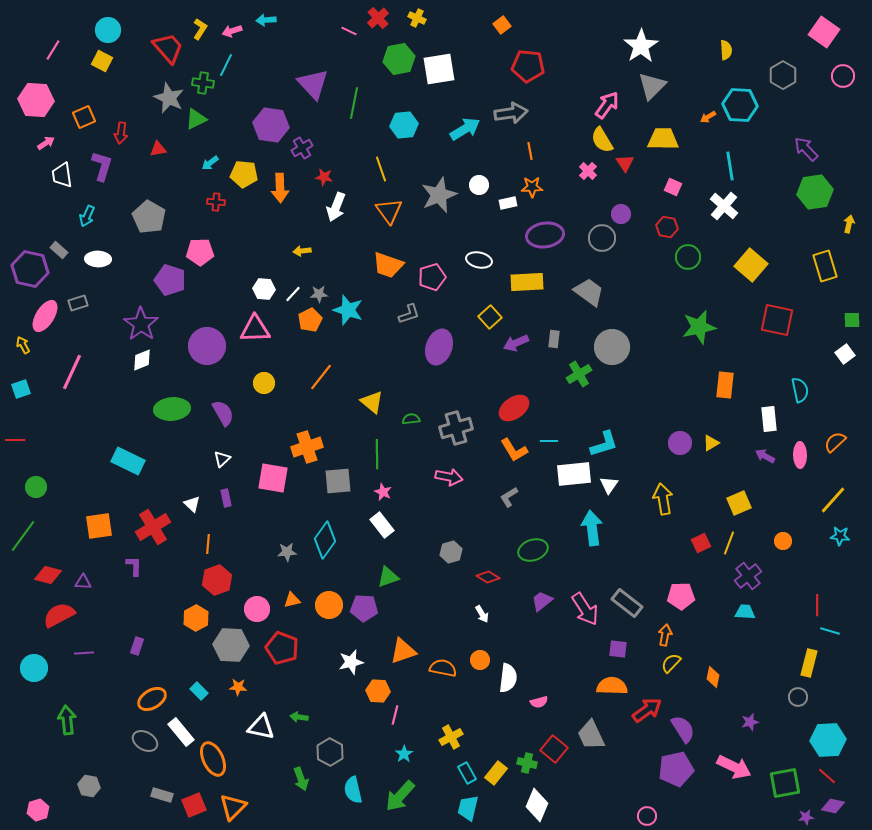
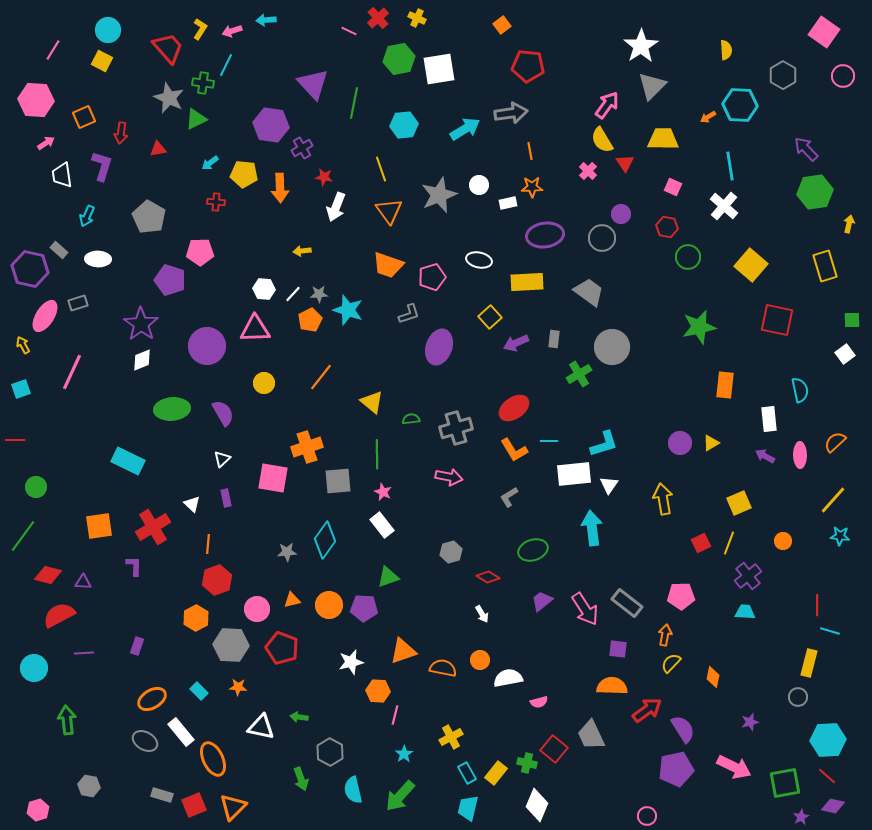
white semicircle at (508, 678): rotated 108 degrees counterclockwise
purple star at (806, 817): moved 5 px left; rotated 21 degrees counterclockwise
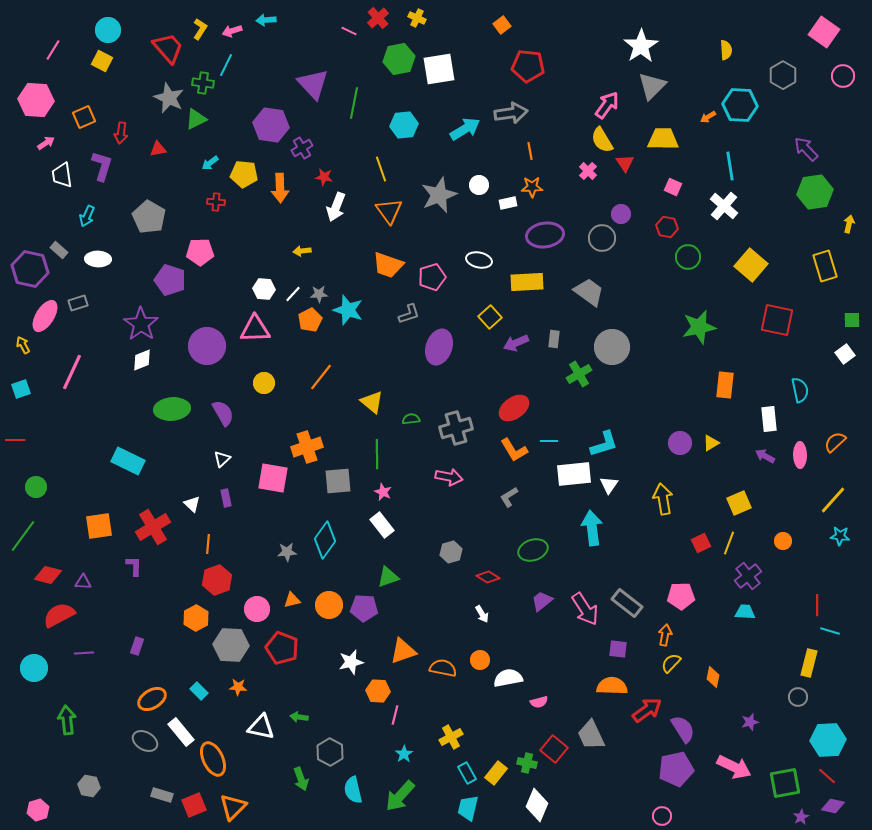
pink circle at (647, 816): moved 15 px right
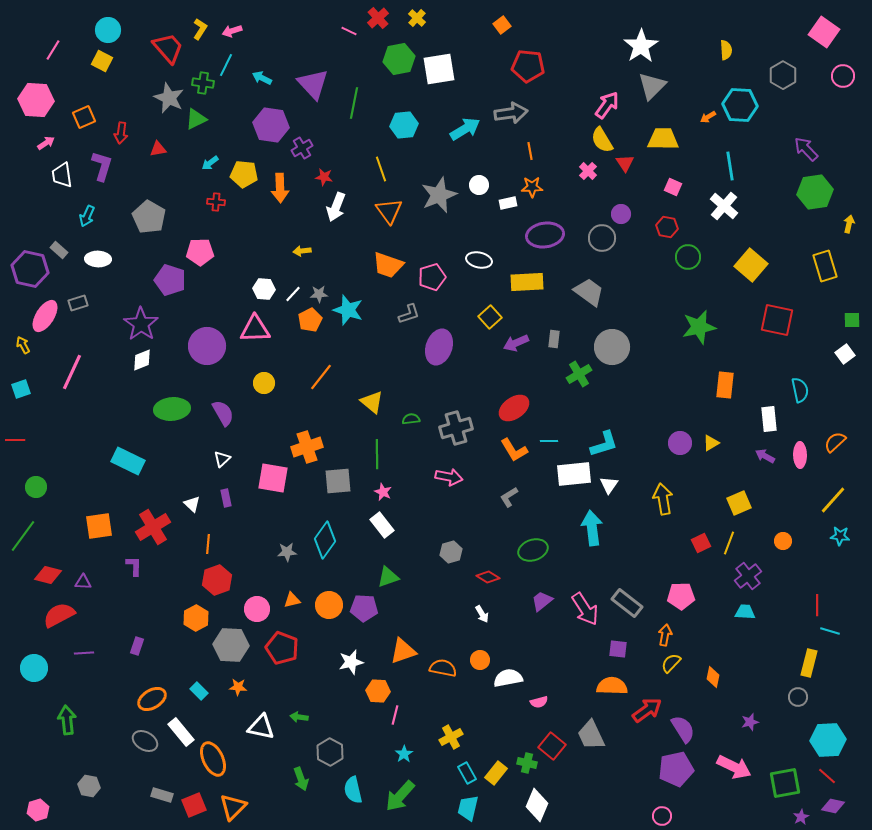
yellow cross at (417, 18): rotated 18 degrees clockwise
cyan arrow at (266, 20): moved 4 px left, 58 px down; rotated 30 degrees clockwise
red square at (554, 749): moved 2 px left, 3 px up
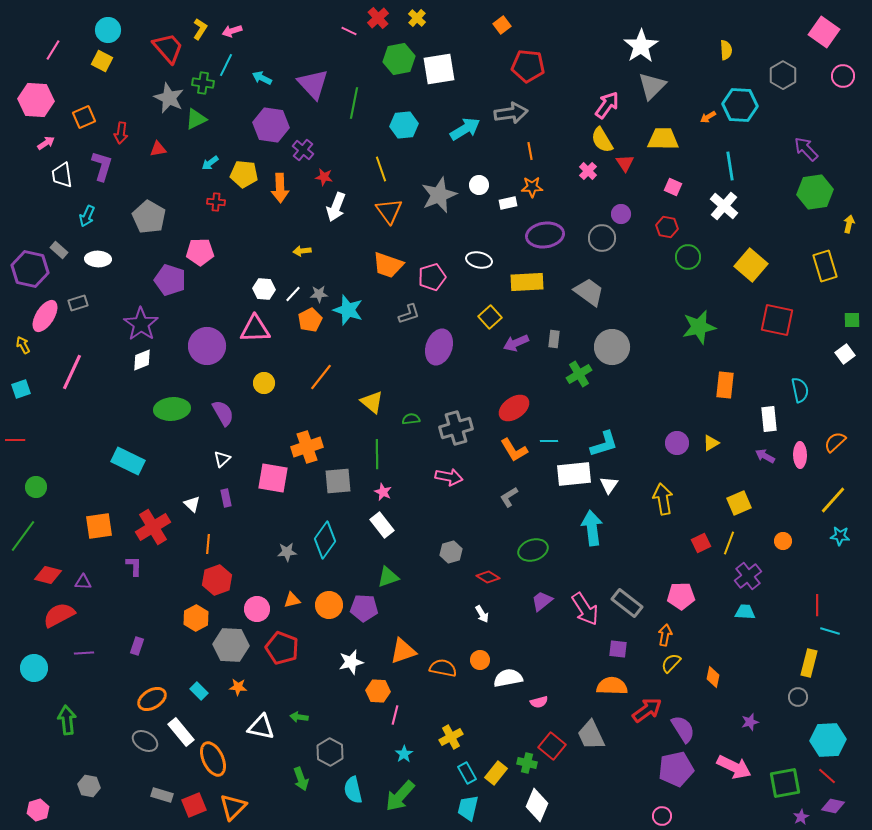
purple cross at (302, 148): moved 1 px right, 2 px down; rotated 20 degrees counterclockwise
purple circle at (680, 443): moved 3 px left
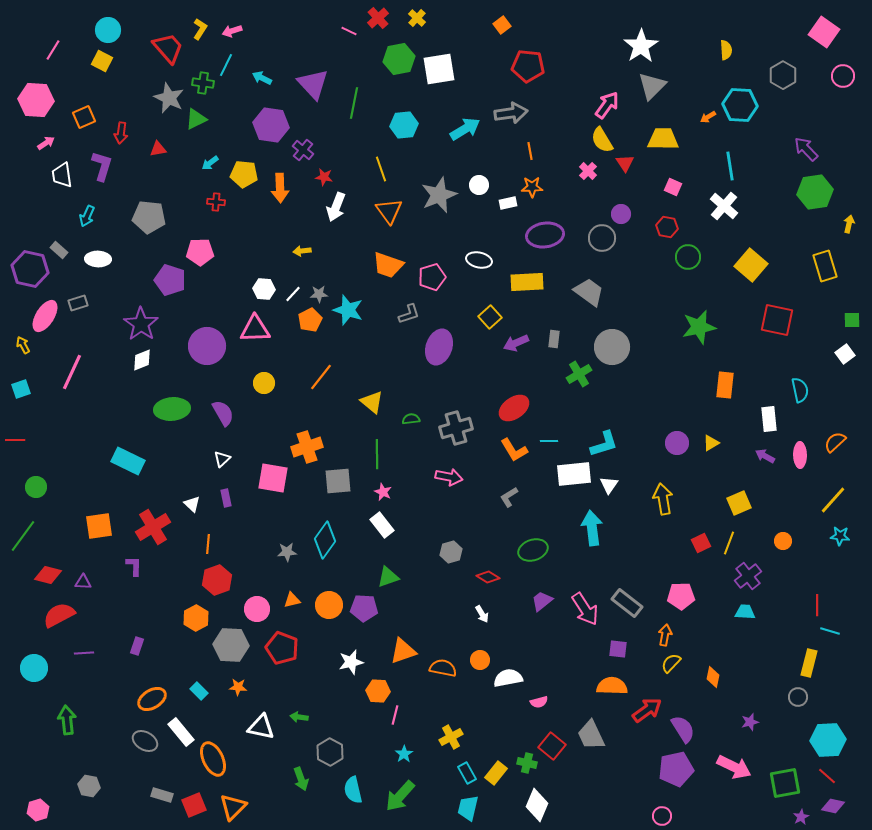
gray pentagon at (149, 217): rotated 24 degrees counterclockwise
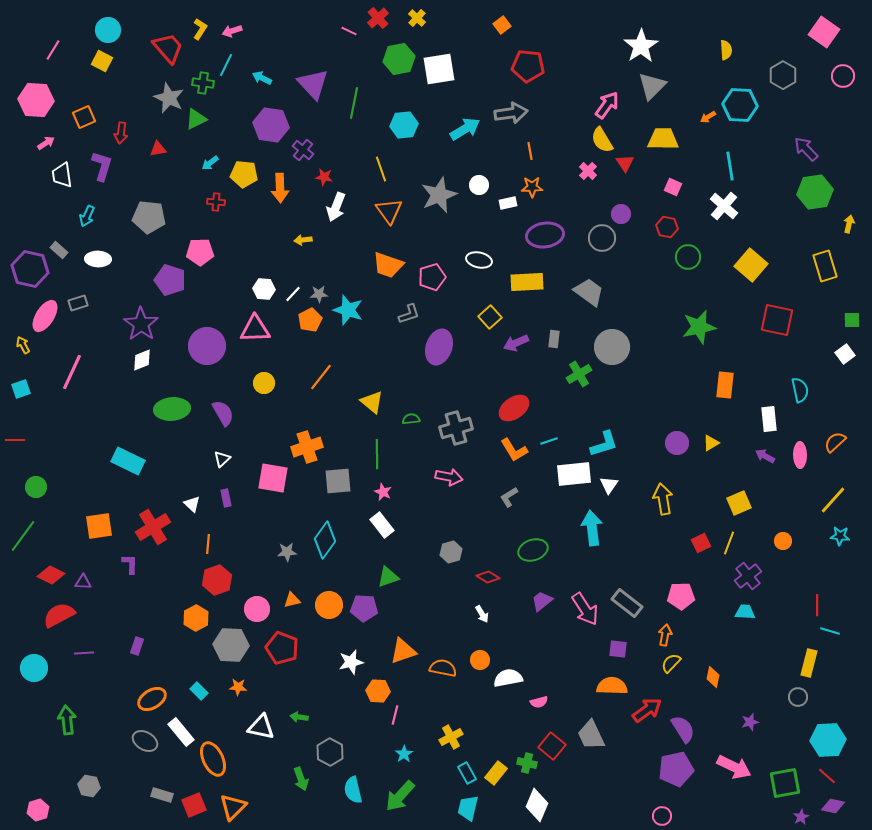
yellow arrow at (302, 251): moved 1 px right, 11 px up
cyan line at (549, 441): rotated 18 degrees counterclockwise
purple L-shape at (134, 566): moved 4 px left, 2 px up
red diamond at (48, 575): moved 3 px right; rotated 12 degrees clockwise
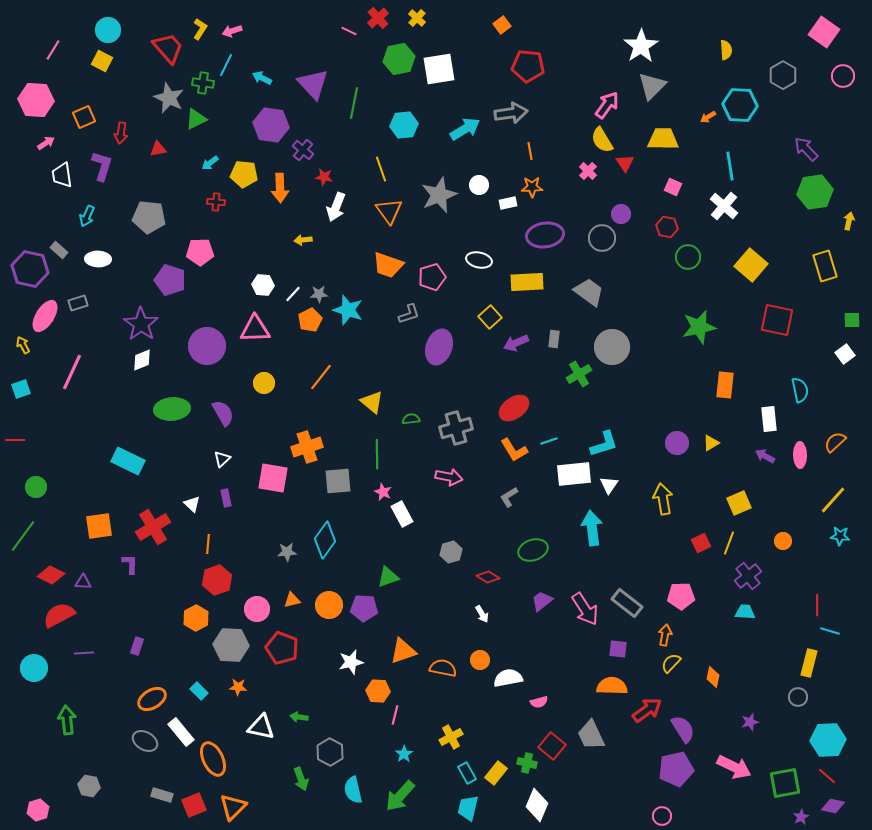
yellow arrow at (849, 224): moved 3 px up
white hexagon at (264, 289): moved 1 px left, 4 px up
white rectangle at (382, 525): moved 20 px right, 11 px up; rotated 10 degrees clockwise
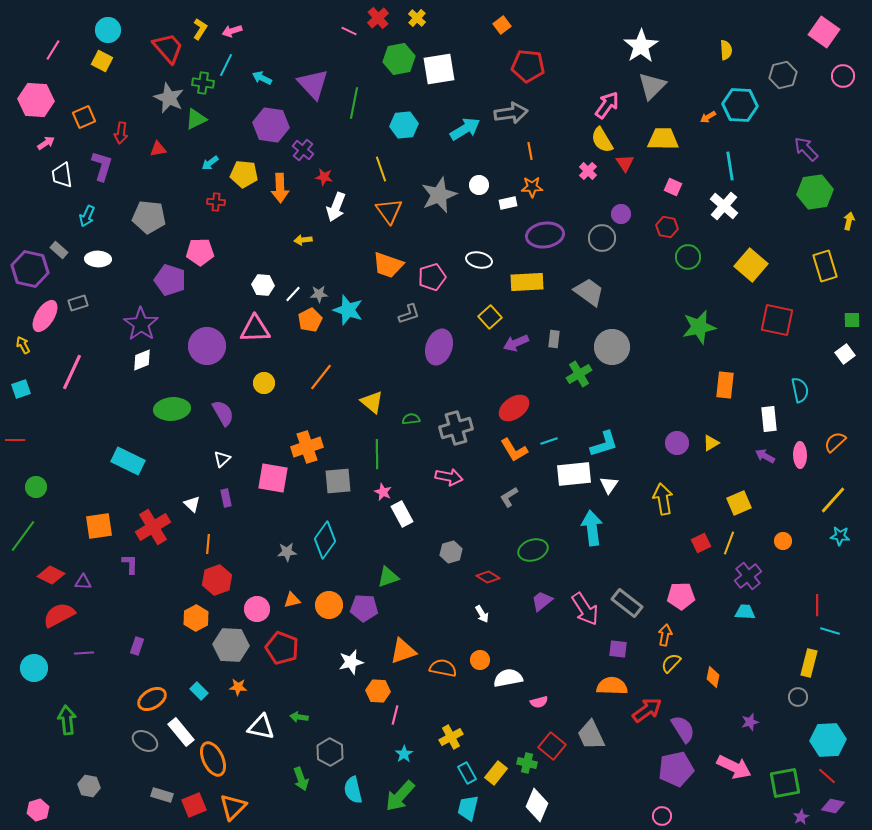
gray hexagon at (783, 75): rotated 16 degrees clockwise
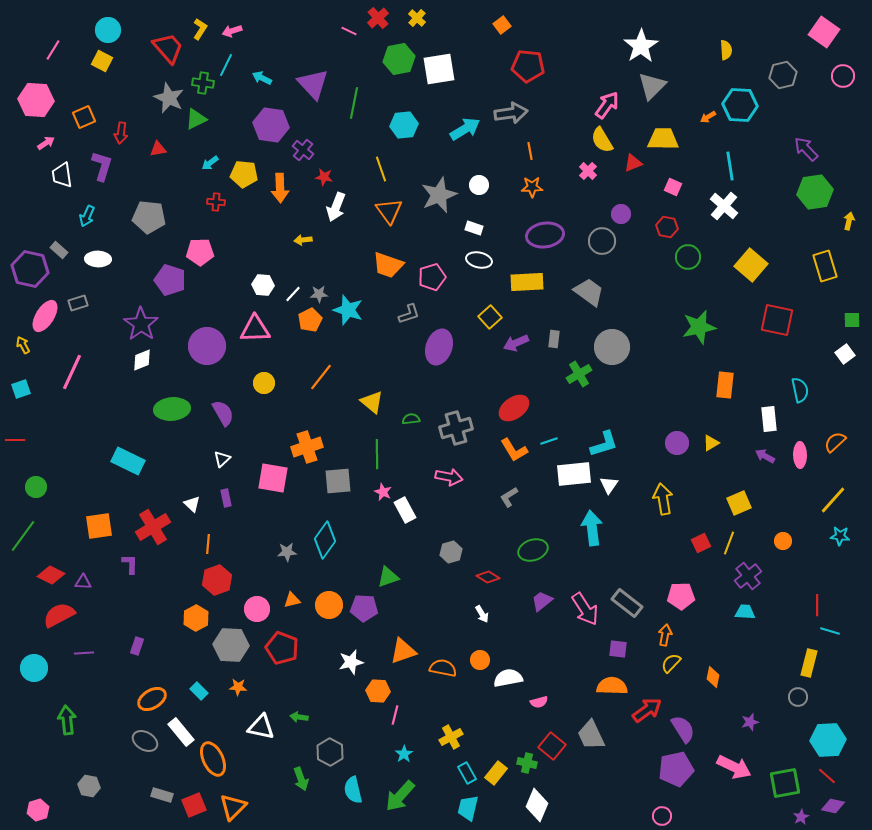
red triangle at (625, 163): moved 8 px right; rotated 42 degrees clockwise
white rectangle at (508, 203): moved 34 px left, 25 px down; rotated 30 degrees clockwise
gray circle at (602, 238): moved 3 px down
white rectangle at (402, 514): moved 3 px right, 4 px up
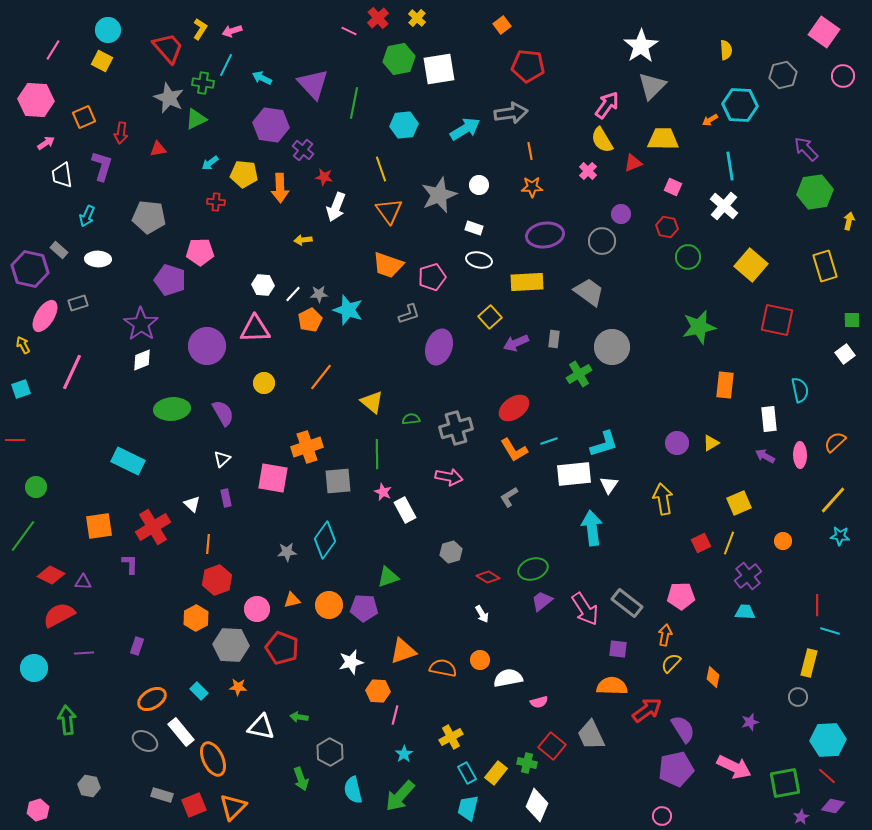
orange arrow at (708, 117): moved 2 px right, 3 px down
green ellipse at (533, 550): moved 19 px down
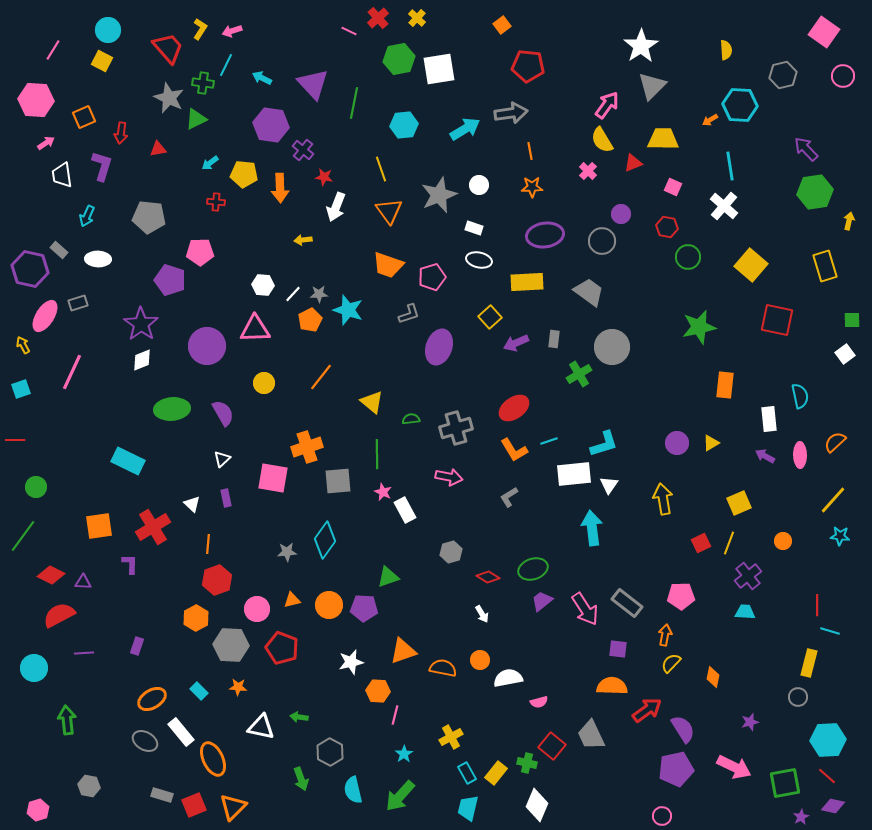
cyan semicircle at (800, 390): moved 6 px down
